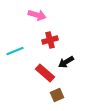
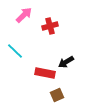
pink arrow: moved 13 px left; rotated 60 degrees counterclockwise
red cross: moved 14 px up
cyan line: rotated 66 degrees clockwise
red rectangle: rotated 30 degrees counterclockwise
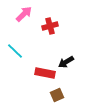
pink arrow: moved 1 px up
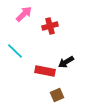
red rectangle: moved 2 px up
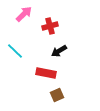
black arrow: moved 7 px left, 11 px up
red rectangle: moved 1 px right, 2 px down
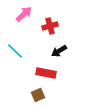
brown square: moved 19 px left
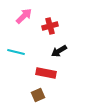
pink arrow: moved 2 px down
cyan line: moved 1 px right, 1 px down; rotated 30 degrees counterclockwise
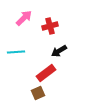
pink arrow: moved 2 px down
cyan line: rotated 18 degrees counterclockwise
red rectangle: rotated 48 degrees counterclockwise
brown square: moved 2 px up
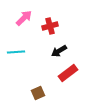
red rectangle: moved 22 px right
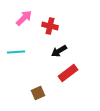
red cross: rotated 28 degrees clockwise
